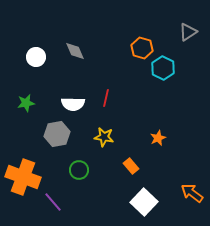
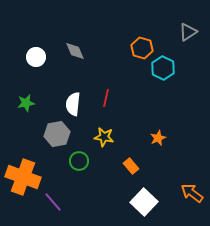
white semicircle: rotated 95 degrees clockwise
green circle: moved 9 px up
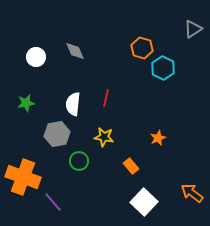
gray triangle: moved 5 px right, 3 px up
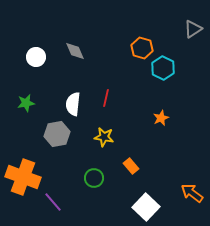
orange star: moved 3 px right, 20 px up
green circle: moved 15 px right, 17 px down
white square: moved 2 px right, 5 px down
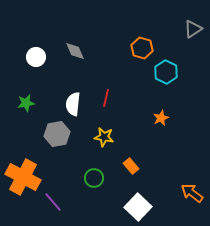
cyan hexagon: moved 3 px right, 4 px down
orange cross: rotated 8 degrees clockwise
white square: moved 8 px left
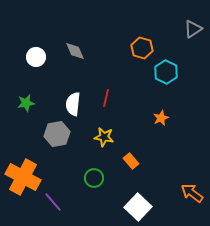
orange rectangle: moved 5 px up
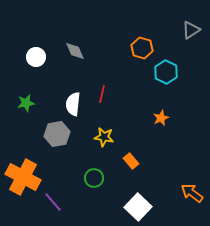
gray triangle: moved 2 px left, 1 px down
red line: moved 4 px left, 4 px up
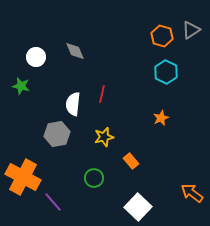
orange hexagon: moved 20 px right, 12 px up
green star: moved 5 px left, 17 px up; rotated 24 degrees clockwise
yellow star: rotated 24 degrees counterclockwise
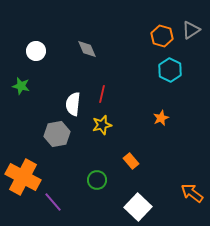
gray diamond: moved 12 px right, 2 px up
white circle: moved 6 px up
cyan hexagon: moved 4 px right, 2 px up
yellow star: moved 2 px left, 12 px up
green circle: moved 3 px right, 2 px down
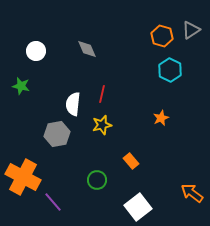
white square: rotated 8 degrees clockwise
